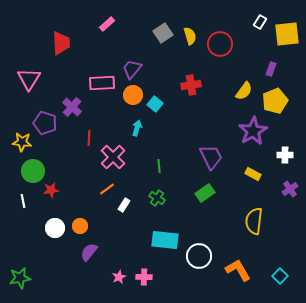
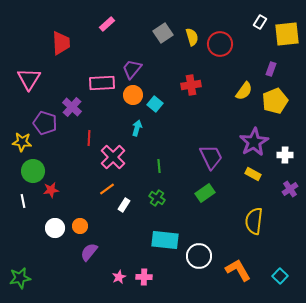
yellow semicircle at (190, 36): moved 2 px right, 1 px down
purple star at (253, 131): moved 1 px right, 11 px down
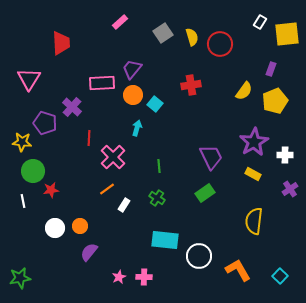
pink rectangle at (107, 24): moved 13 px right, 2 px up
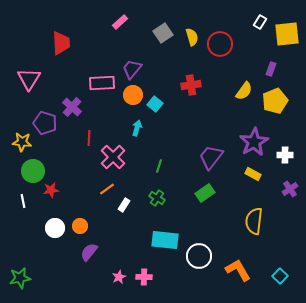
purple trapezoid at (211, 157): rotated 116 degrees counterclockwise
green line at (159, 166): rotated 24 degrees clockwise
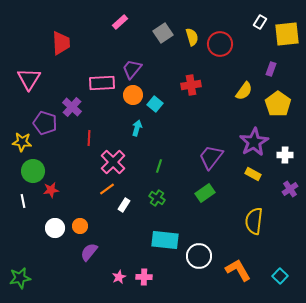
yellow pentagon at (275, 101): moved 3 px right, 3 px down; rotated 15 degrees counterclockwise
pink cross at (113, 157): moved 5 px down
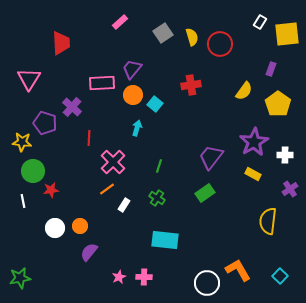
yellow semicircle at (254, 221): moved 14 px right
white circle at (199, 256): moved 8 px right, 27 px down
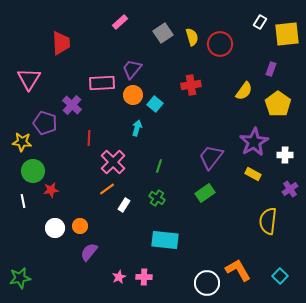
purple cross at (72, 107): moved 2 px up
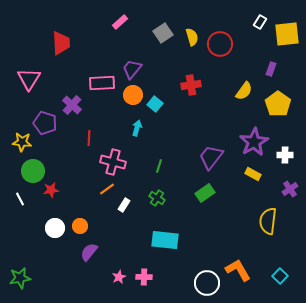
pink cross at (113, 162): rotated 30 degrees counterclockwise
white line at (23, 201): moved 3 px left, 2 px up; rotated 16 degrees counterclockwise
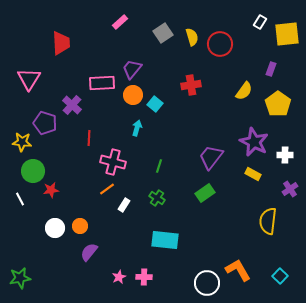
purple star at (254, 142): rotated 16 degrees counterclockwise
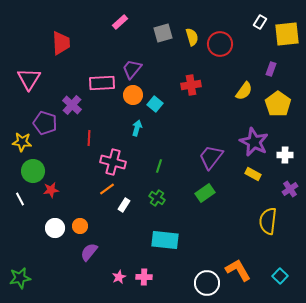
gray square at (163, 33): rotated 18 degrees clockwise
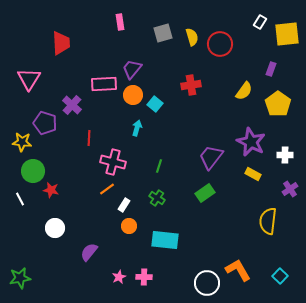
pink rectangle at (120, 22): rotated 56 degrees counterclockwise
pink rectangle at (102, 83): moved 2 px right, 1 px down
purple star at (254, 142): moved 3 px left
red star at (51, 190): rotated 21 degrees clockwise
orange circle at (80, 226): moved 49 px right
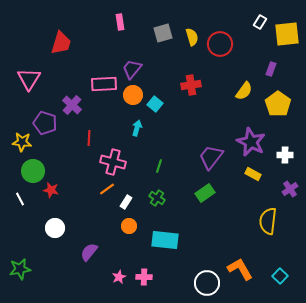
red trapezoid at (61, 43): rotated 20 degrees clockwise
white rectangle at (124, 205): moved 2 px right, 3 px up
orange L-shape at (238, 270): moved 2 px right, 1 px up
green star at (20, 278): moved 9 px up
